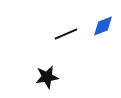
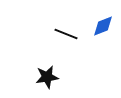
black line: rotated 45 degrees clockwise
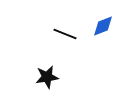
black line: moved 1 px left
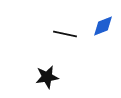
black line: rotated 10 degrees counterclockwise
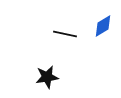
blue diamond: rotated 10 degrees counterclockwise
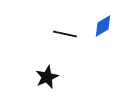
black star: rotated 15 degrees counterclockwise
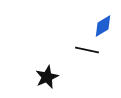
black line: moved 22 px right, 16 px down
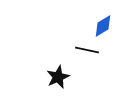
black star: moved 11 px right
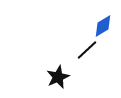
black line: rotated 55 degrees counterclockwise
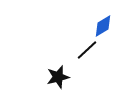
black star: rotated 10 degrees clockwise
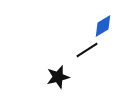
black line: rotated 10 degrees clockwise
